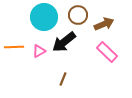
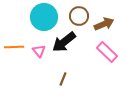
brown circle: moved 1 px right, 1 px down
pink triangle: rotated 40 degrees counterclockwise
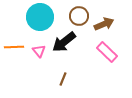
cyan circle: moved 4 px left
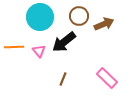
pink rectangle: moved 26 px down
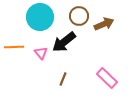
pink triangle: moved 2 px right, 2 px down
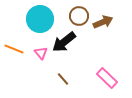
cyan circle: moved 2 px down
brown arrow: moved 1 px left, 2 px up
orange line: moved 2 px down; rotated 24 degrees clockwise
brown line: rotated 64 degrees counterclockwise
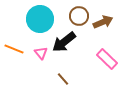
pink rectangle: moved 19 px up
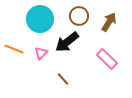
brown arrow: moved 6 px right; rotated 36 degrees counterclockwise
black arrow: moved 3 px right
pink triangle: rotated 24 degrees clockwise
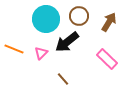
cyan circle: moved 6 px right
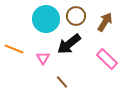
brown circle: moved 3 px left
brown arrow: moved 4 px left
black arrow: moved 2 px right, 2 px down
pink triangle: moved 2 px right, 5 px down; rotated 16 degrees counterclockwise
brown line: moved 1 px left, 3 px down
